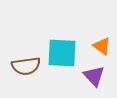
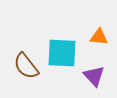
orange triangle: moved 3 px left, 9 px up; rotated 30 degrees counterclockwise
brown semicircle: rotated 60 degrees clockwise
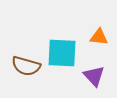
brown semicircle: rotated 36 degrees counterclockwise
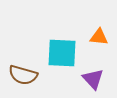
brown semicircle: moved 3 px left, 9 px down
purple triangle: moved 1 px left, 3 px down
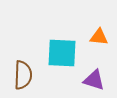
brown semicircle: rotated 104 degrees counterclockwise
purple triangle: moved 1 px right, 1 px down; rotated 30 degrees counterclockwise
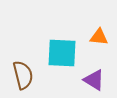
brown semicircle: rotated 16 degrees counterclockwise
purple triangle: rotated 15 degrees clockwise
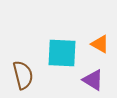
orange triangle: moved 1 px right, 7 px down; rotated 24 degrees clockwise
purple triangle: moved 1 px left
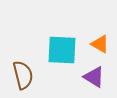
cyan square: moved 3 px up
purple triangle: moved 1 px right, 3 px up
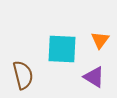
orange triangle: moved 4 px up; rotated 36 degrees clockwise
cyan square: moved 1 px up
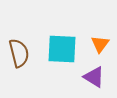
orange triangle: moved 4 px down
brown semicircle: moved 4 px left, 22 px up
